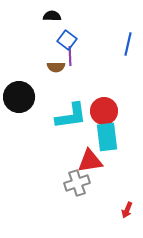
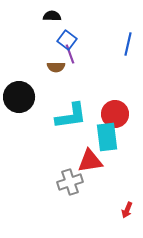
purple line: moved 2 px up; rotated 18 degrees counterclockwise
red circle: moved 11 px right, 3 px down
gray cross: moved 7 px left, 1 px up
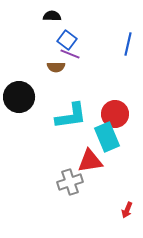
purple line: rotated 48 degrees counterclockwise
cyan rectangle: rotated 16 degrees counterclockwise
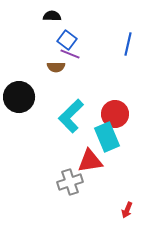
cyan L-shape: rotated 144 degrees clockwise
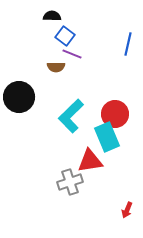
blue square: moved 2 px left, 4 px up
purple line: moved 2 px right
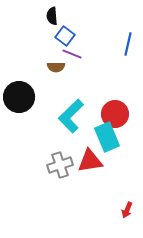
black semicircle: rotated 96 degrees counterclockwise
gray cross: moved 10 px left, 17 px up
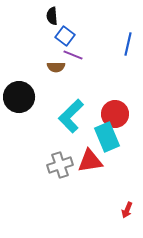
purple line: moved 1 px right, 1 px down
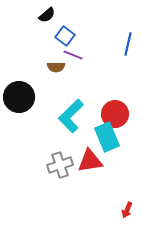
black semicircle: moved 5 px left, 1 px up; rotated 126 degrees counterclockwise
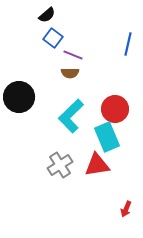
blue square: moved 12 px left, 2 px down
brown semicircle: moved 14 px right, 6 px down
red circle: moved 5 px up
red triangle: moved 7 px right, 4 px down
gray cross: rotated 15 degrees counterclockwise
red arrow: moved 1 px left, 1 px up
